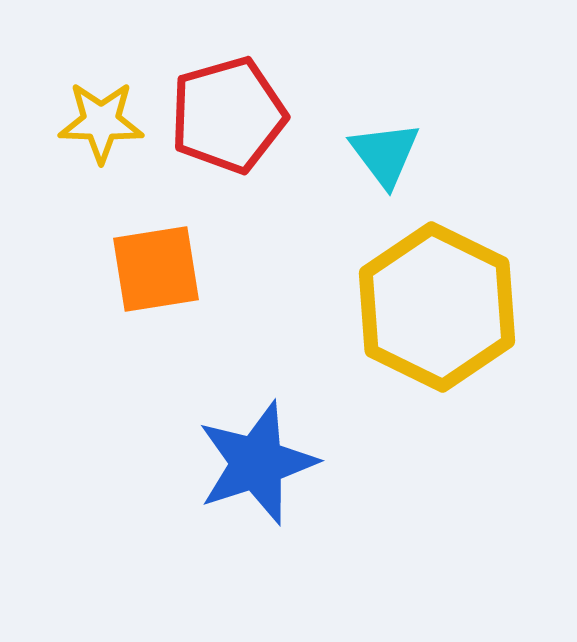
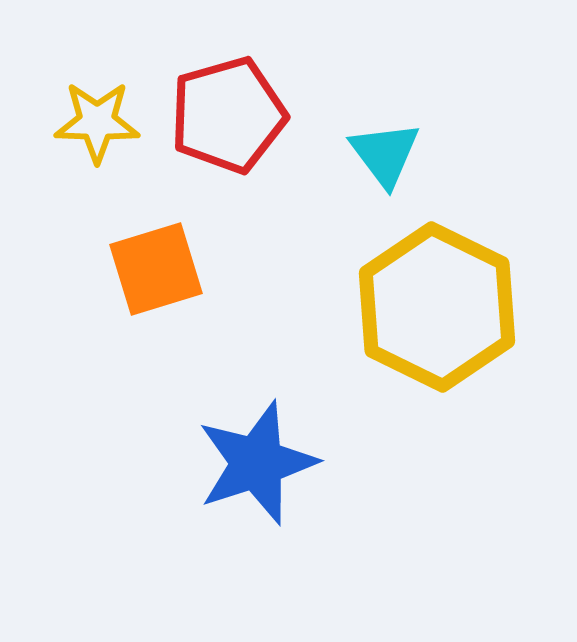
yellow star: moved 4 px left
orange square: rotated 8 degrees counterclockwise
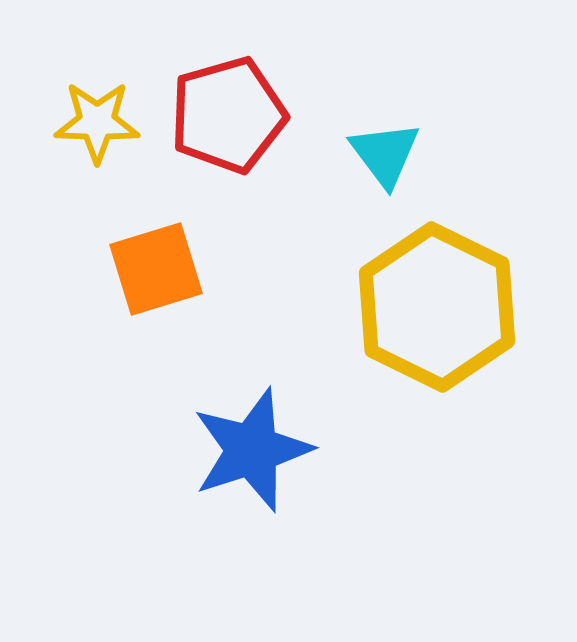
blue star: moved 5 px left, 13 px up
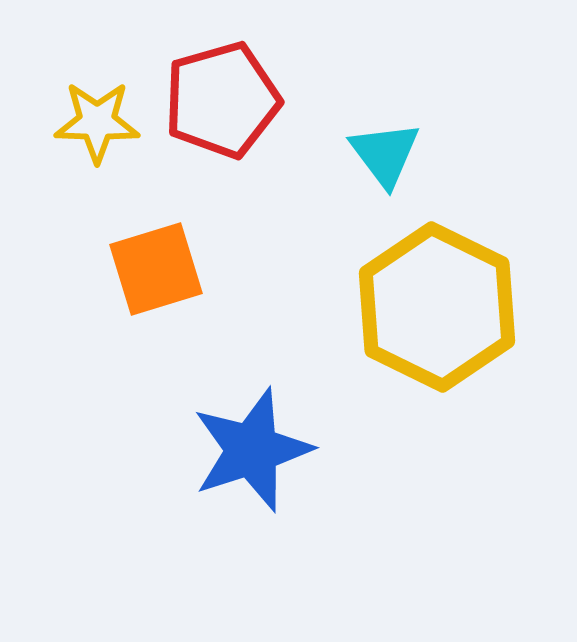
red pentagon: moved 6 px left, 15 px up
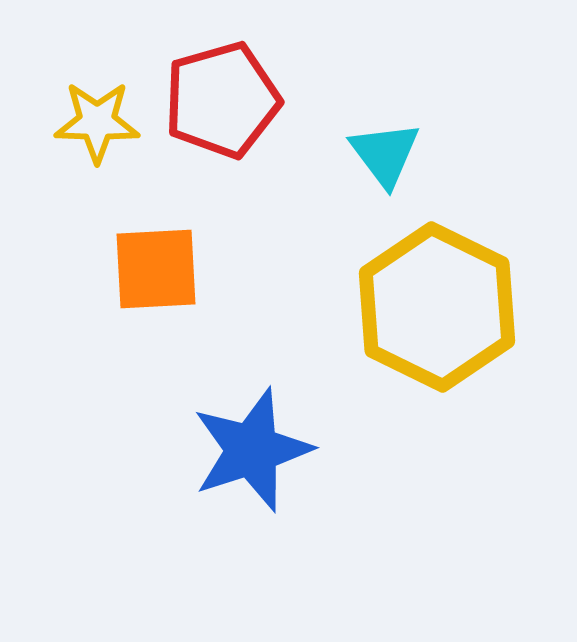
orange square: rotated 14 degrees clockwise
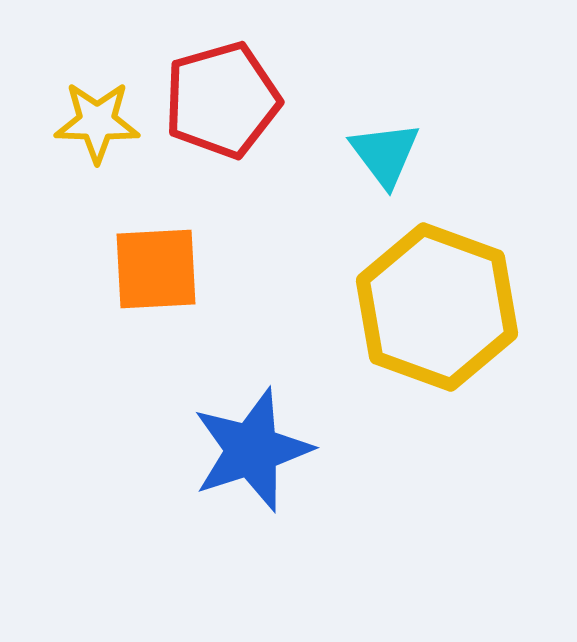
yellow hexagon: rotated 6 degrees counterclockwise
